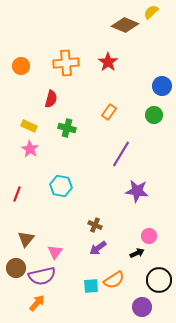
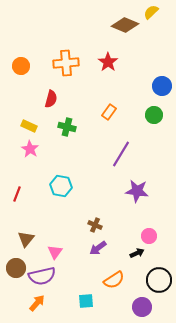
green cross: moved 1 px up
cyan square: moved 5 px left, 15 px down
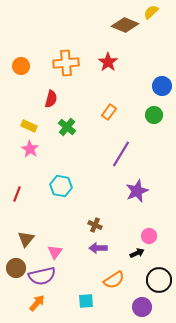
green cross: rotated 24 degrees clockwise
purple star: rotated 30 degrees counterclockwise
purple arrow: rotated 36 degrees clockwise
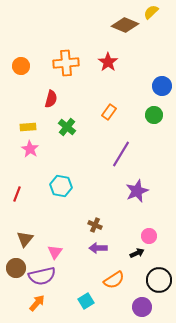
yellow rectangle: moved 1 px left, 1 px down; rotated 28 degrees counterclockwise
brown triangle: moved 1 px left
cyan square: rotated 28 degrees counterclockwise
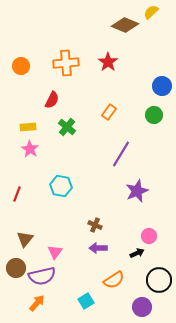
red semicircle: moved 1 px right, 1 px down; rotated 12 degrees clockwise
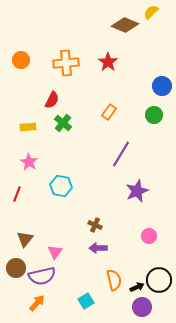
orange circle: moved 6 px up
green cross: moved 4 px left, 4 px up
pink star: moved 1 px left, 13 px down
black arrow: moved 34 px down
orange semicircle: rotated 70 degrees counterclockwise
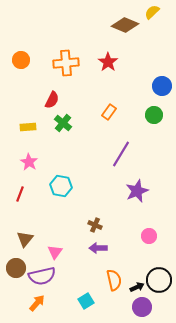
yellow semicircle: moved 1 px right
red line: moved 3 px right
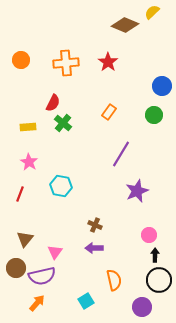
red semicircle: moved 1 px right, 3 px down
pink circle: moved 1 px up
purple arrow: moved 4 px left
black arrow: moved 18 px right, 32 px up; rotated 64 degrees counterclockwise
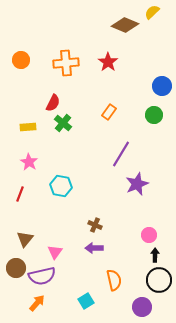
purple star: moved 7 px up
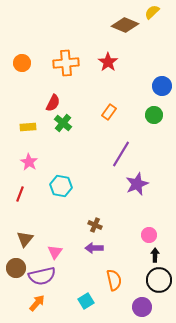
orange circle: moved 1 px right, 3 px down
